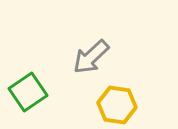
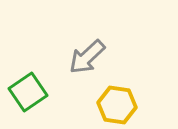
gray arrow: moved 4 px left
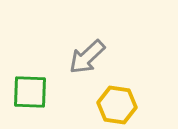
green square: moved 2 px right; rotated 36 degrees clockwise
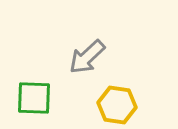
green square: moved 4 px right, 6 px down
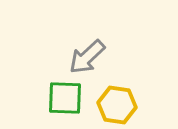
green square: moved 31 px right
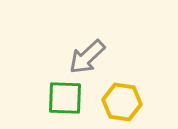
yellow hexagon: moved 5 px right, 3 px up
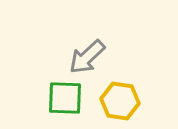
yellow hexagon: moved 2 px left, 1 px up
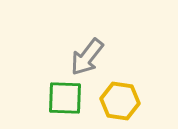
gray arrow: rotated 9 degrees counterclockwise
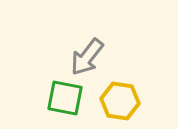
green square: rotated 9 degrees clockwise
